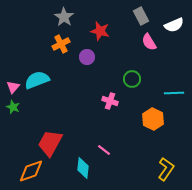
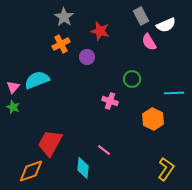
white semicircle: moved 8 px left
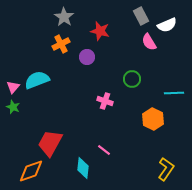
white semicircle: moved 1 px right
pink cross: moved 5 px left
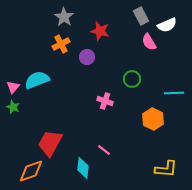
yellow L-shape: rotated 60 degrees clockwise
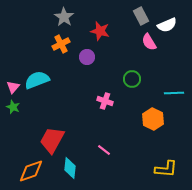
red trapezoid: moved 2 px right, 3 px up
cyan diamond: moved 13 px left
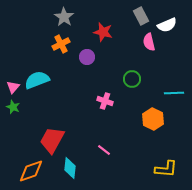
red star: moved 3 px right, 1 px down
pink semicircle: rotated 18 degrees clockwise
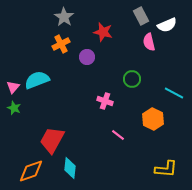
cyan line: rotated 30 degrees clockwise
green star: moved 1 px right, 1 px down
pink line: moved 14 px right, 15 px up
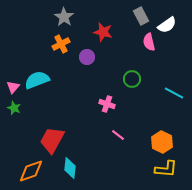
white semicircle: rotated 12 degrees counterclockwise
pink cross: moved 2 px right, 3 px down
orange hexagon: moved 9 px right, 23 px down
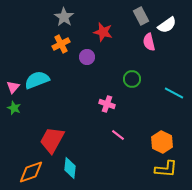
orange diamond: moved 1 px down
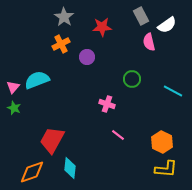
red star: moved 1 px left, 5 px up; rotated 18 degrees counterclockwise
cyan line: moved 1 px left, 2 px up
orange diamond: moved 1 px right
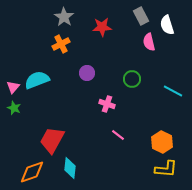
white semicircle: rotated 108 degrees clockwise
purple circle: moved 16 px down
